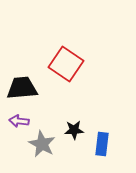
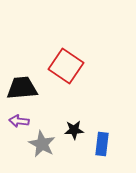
red square: moved 2 px down
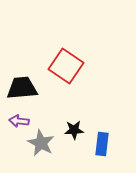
gray star: moved 1 px left, 1 px up
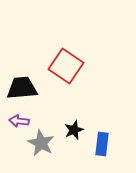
black star: rotated 18 degrees counterclockwise
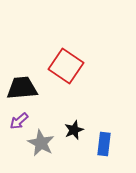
purple arrow: rotated 48 degrees counterclockwise
blue rectangle: moved 2 px right
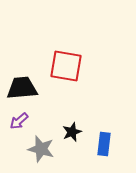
red square: rotated 24 degrees counterclockwise
black star: moved 2 px left, 2 px down
gray star: moved 6 px down; rotated 12 degrees counterclockwise
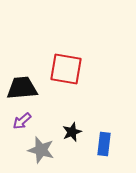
red square: moved 3 px down
purple arrow: moved 3 px right
gray star: moved 1 px down
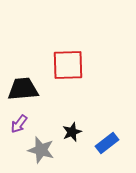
red square: moved 2 px right, 4 px up; rotated 12 degrees counterclockwise
black trapezoid: moved 1 px right, 1 px down
purple arrow: moved 3 px left, 3 px down; rotated 12 degrees counterclockwise
blue rectangle: moved 3 px right, 1 px up; rotated 45 degrees clockwise
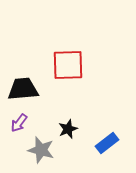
purple arrow: moved 1 px up
black star: moved 4 px left, 3 px up
